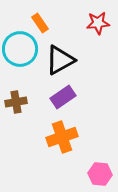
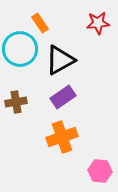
pink hexagon: moved 3 px up
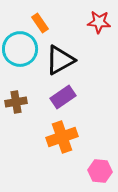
red star: moved 1 px right, 1 px up; rotated 10 degrees clockwise
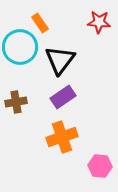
cyan circle: moved 2 px up
black triangle: rotated 24 degrees counterclockwise
pink hexagon: moved 5 px up
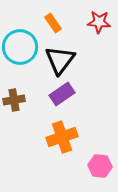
orange rectangle: moved 13 px right
purple rectangle: moved 1 px left, 3 px up
brown cross: moved 2 px left, 2 px up
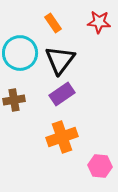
cyan circle: moved 6 px down
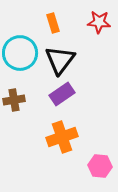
orange rectangle: rotated 18 degrees clockwise
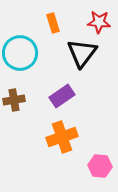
black triangle: moved 22 px right, 7 px up
purple rectangle: moved 2 px down
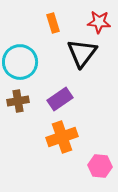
cyan circle: moved 9 px down
purple rectangle: moved 2 px left, 3 px down
brown cross: moved 4 px right, 1 px down
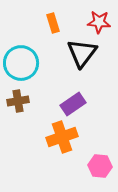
cyan circle: moved 1 px right, 1 px down
purple rectangle: moved 13 px right, 5 px down
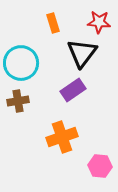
purple rectangle: moved 14 px up
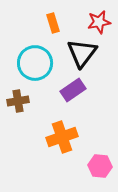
red star: rotated 15 degrees counterclockwise
cyan circle: moved 14 px right
